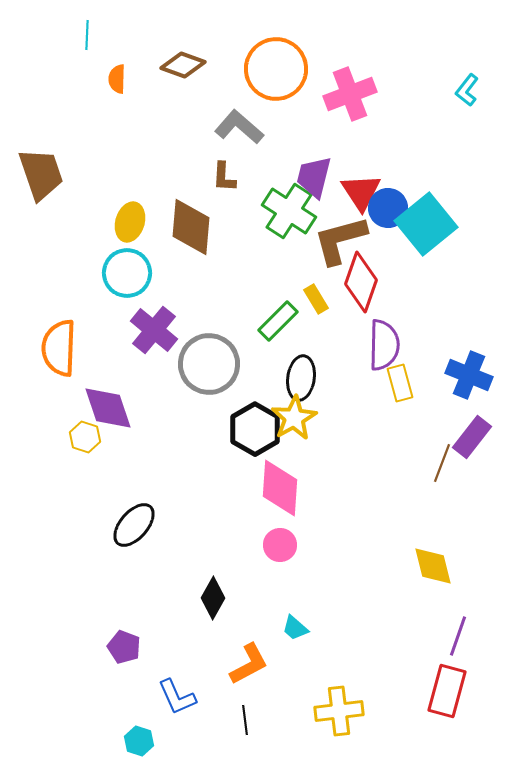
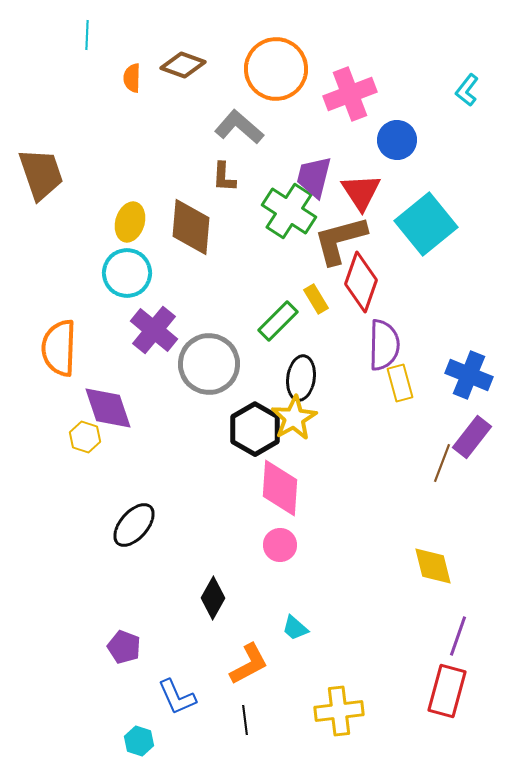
orange semicircle at (117, 79): moved 15 px right, 1 px up
blue circle at (388, 208): moved 9 px right, 68 px up
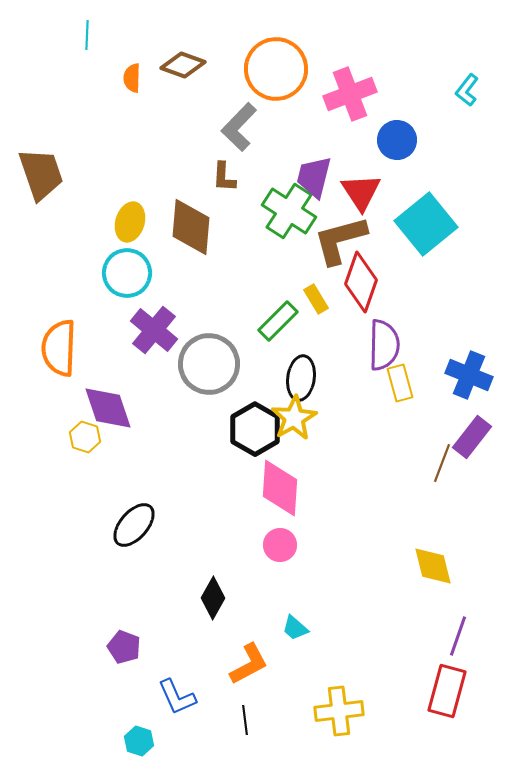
gray L-shape at (239, 127): rotated 87 degrees counterclockwise
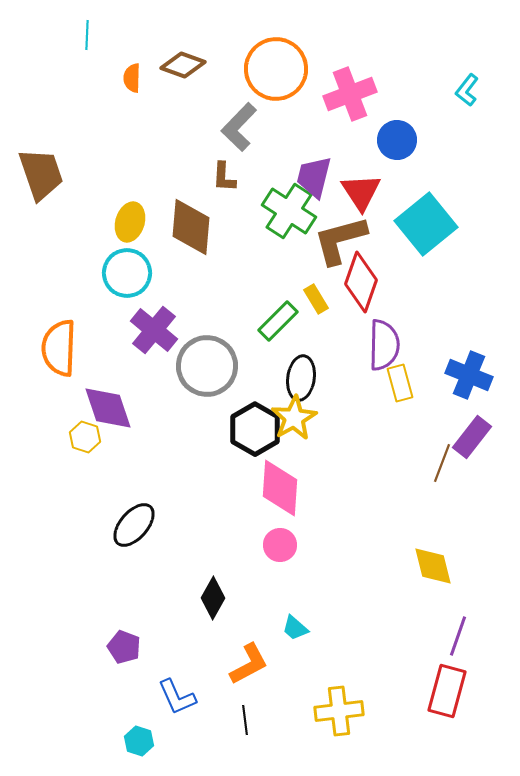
gray circle at (209, 364): moved 2 px left, 2 px down
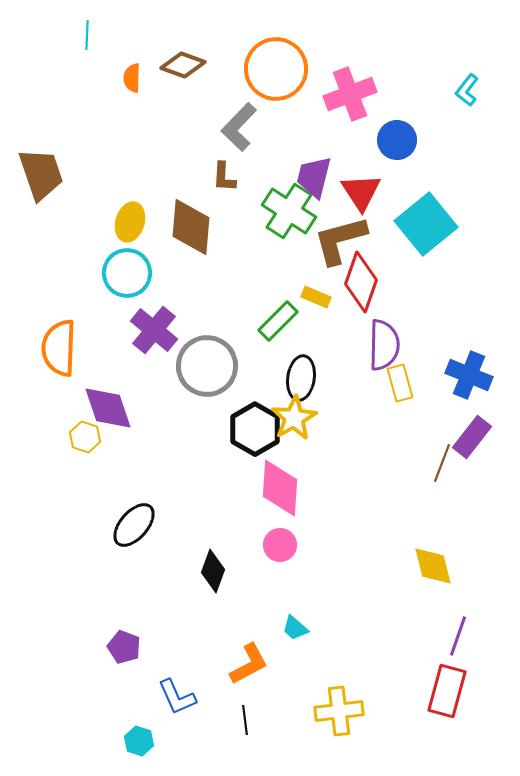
yellow rectangle at (316, 299): moved 2 px up; rotated 36 degrees counterclockwise
black diamond at (213, 598): moved 27 px up; rotated 9 degrees counterclockwise
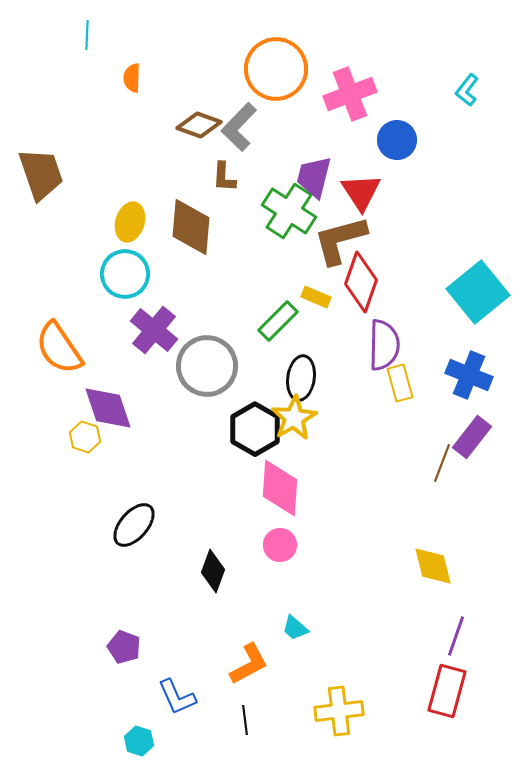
brown diamond at (183, 65): moved 16 px right, 60 px down
cyan square at (426, 224): moved 52 px right, 68 px down
cyan circle at (127, 273): moved 2 px left, 1 px down
orange semicircle at (59, 348): rotated 36 degrees counterclockwise
purple line at (458, 636): moved 2 px left
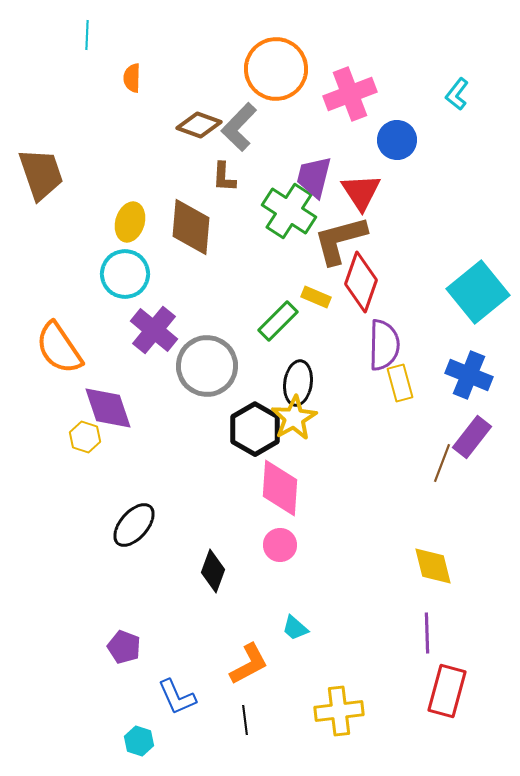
cyan L-shape at (467, 90): moved 10 px left, 4 px down
black ellipse at (301, 378): moved 3 px left, 5 px down
purple line at (456, 636): moved 29 px left, 3 px up; rotated 21 degrees counterclockwise
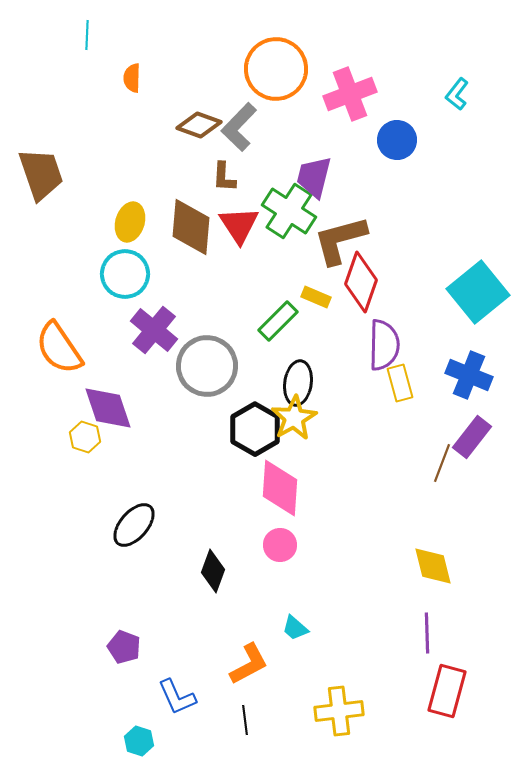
red triangle at (361, 192): moved 122 px left, 33 px down
